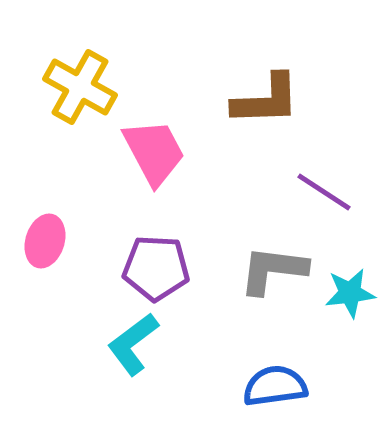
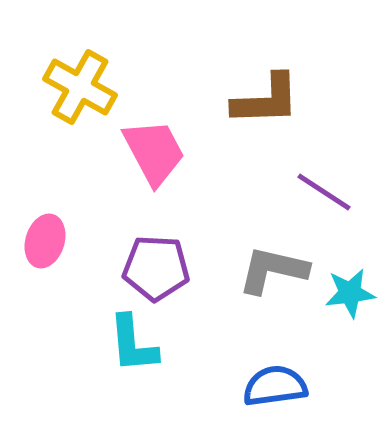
gray L-shape: rotated 6 degrees clockwise
cyan L-shape: rotated 58 degrees counterclockwise
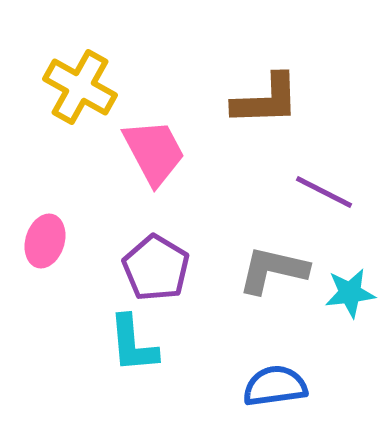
purple line: rotated 6 degrees counterclockwise
purple pentagon: rotated 28 degrees clockwise
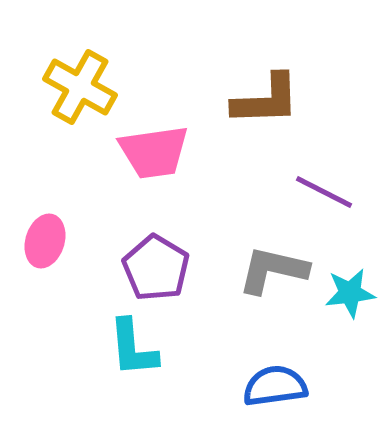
pink trapezoid: rotated 110 degrees clockwise
cyan L-shape: moved 4 px down
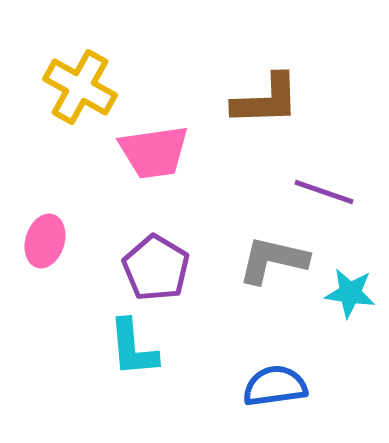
purple line: rotated 8 degrees counterclockwise
gray L-shape: moved 10 px up
cyan star: rotated 15 degrees clockwise
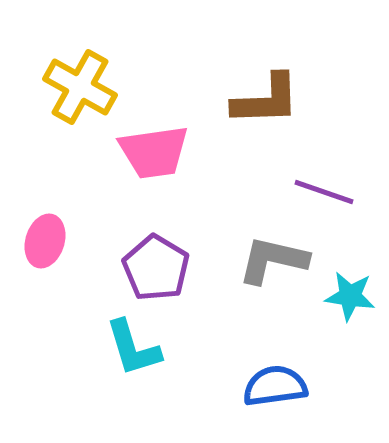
cyan star: moved 3 px down
cyan L-shape: rotated 12 degrees counterclockwise
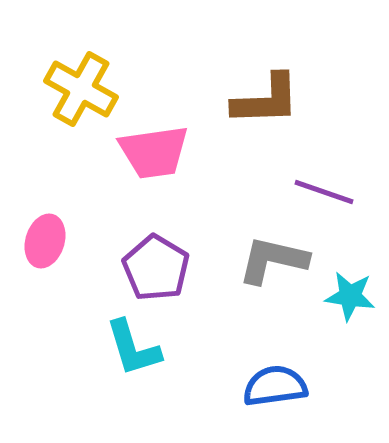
yellow cross: moved 1 px right, 2 px down
